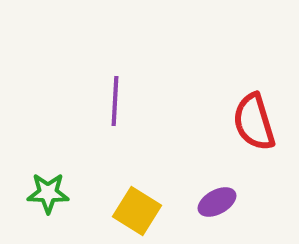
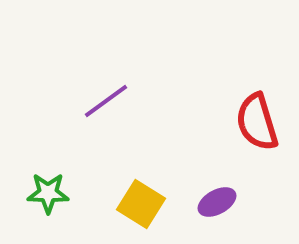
purple line: moved 9 px left; rotated 51 degrees clockwise
red semicircle: moved 3 px right
yellow square: moved 4 px right, 7 px up
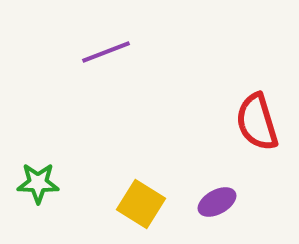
purple line: moved 49 px up; rotated 15 degrees clockwise
green star: moved 10 px left, 10 px up
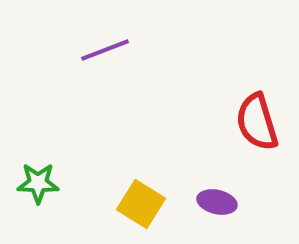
purple line: moved 1 px left, 2 px up
purple ellipse: rotated 42 degrees clockwise
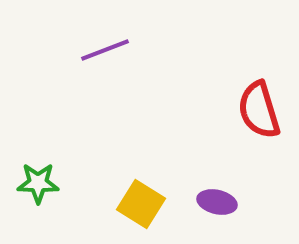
red semicircle: moved 2 px right, 12 px up
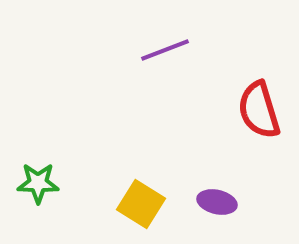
purple line: moved 60 px right
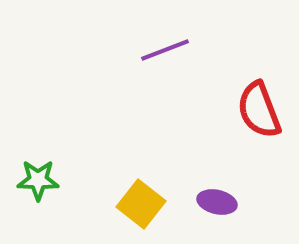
red semicircle: rotated 4 degrees counterclockwise
green star: moved 3 px up
yellow square: rotated 6 degrees clockwise
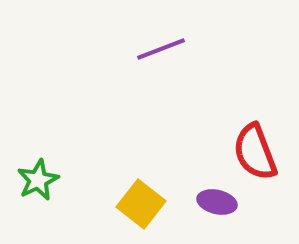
purple line: moved 4 px left, 1 px up
red semicircle: moved 4 px left, 42 px down
green star: rotated 27 degrees counterclockwise
